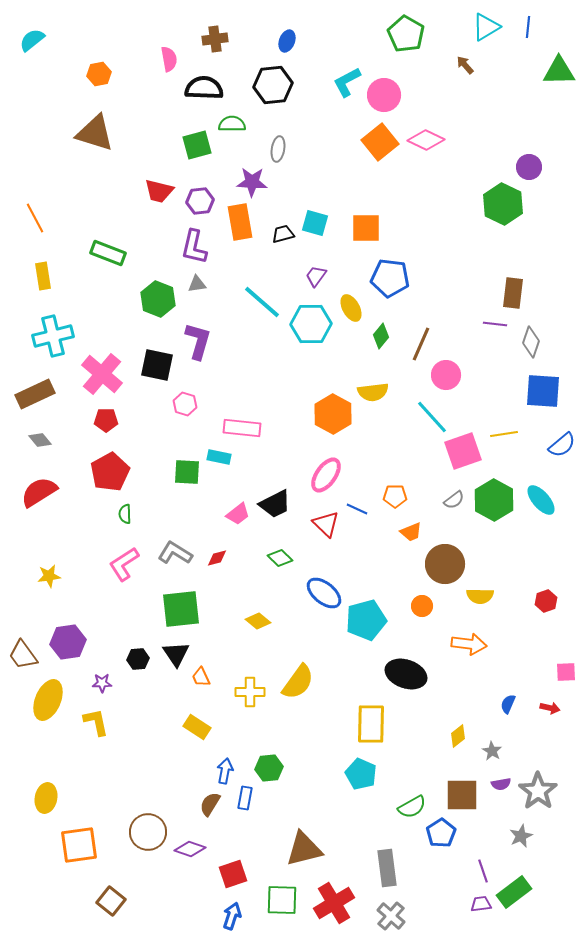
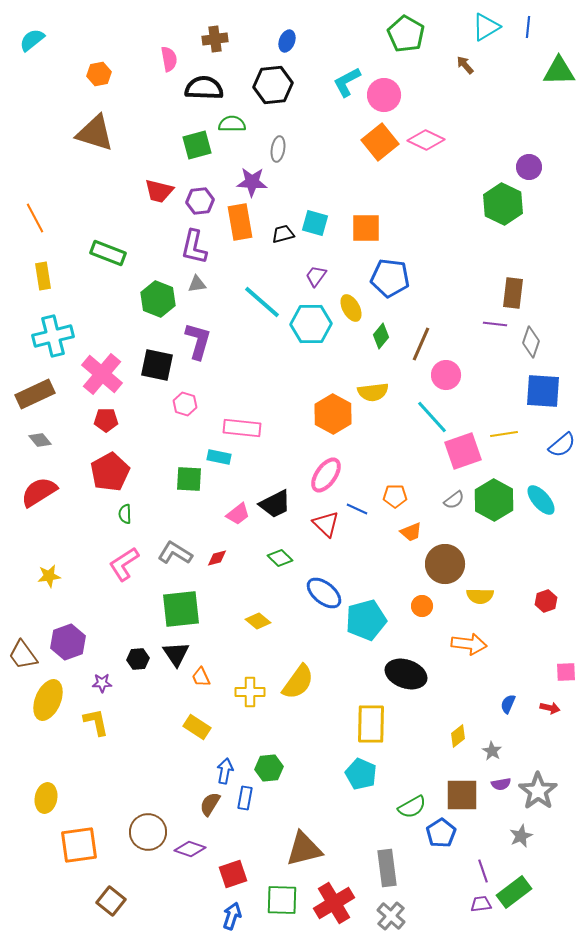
green square at (187, 472): moved 2 px right, 7 px down
purple hexagon at (68, 642): rotated 12 degrees counterclockwise
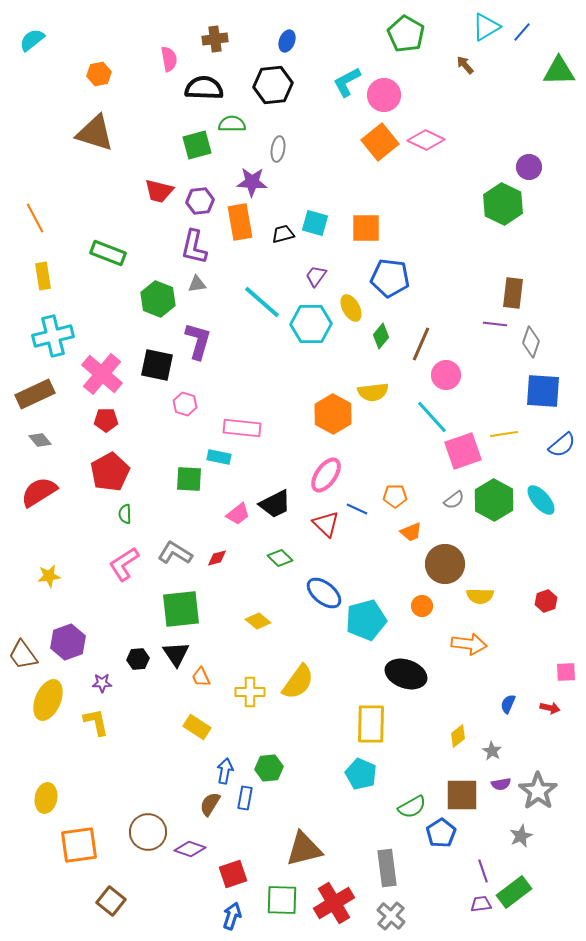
blue line at (528, 27): moved 6 px left, 5 px down; rotated 35 degrees clockwise
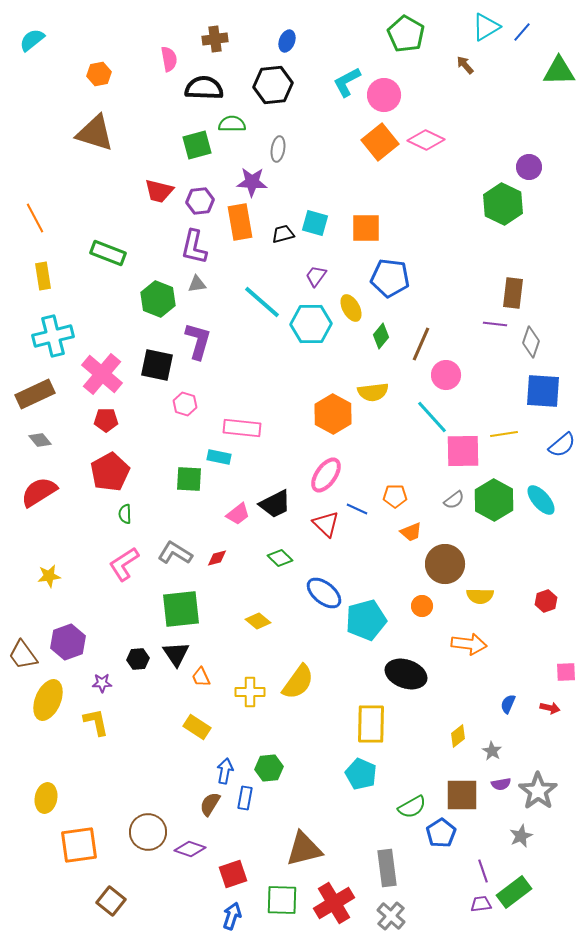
pink square at (463, 451): rotated 18 degrees clockwise
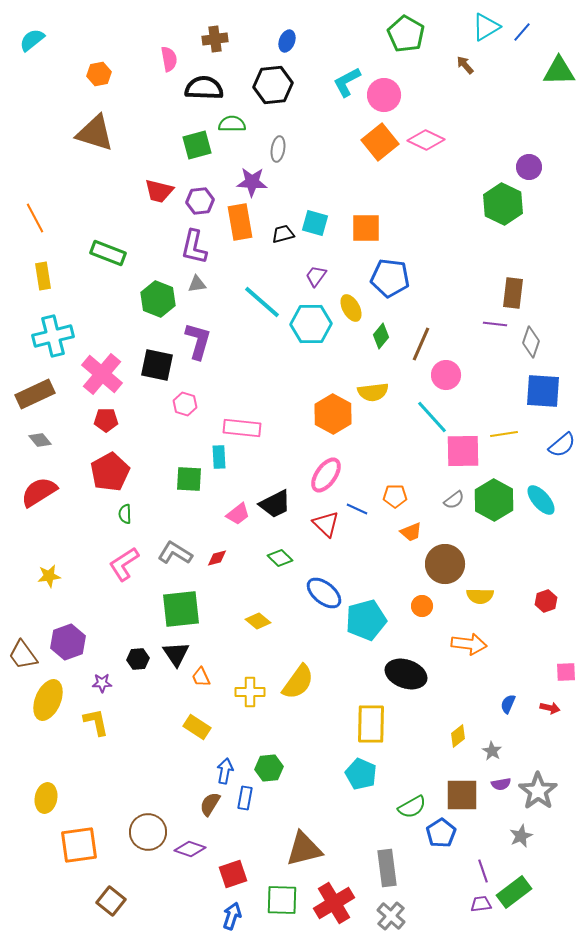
cyan rectangle at (219, 457): rotated 75 degrees clockwise
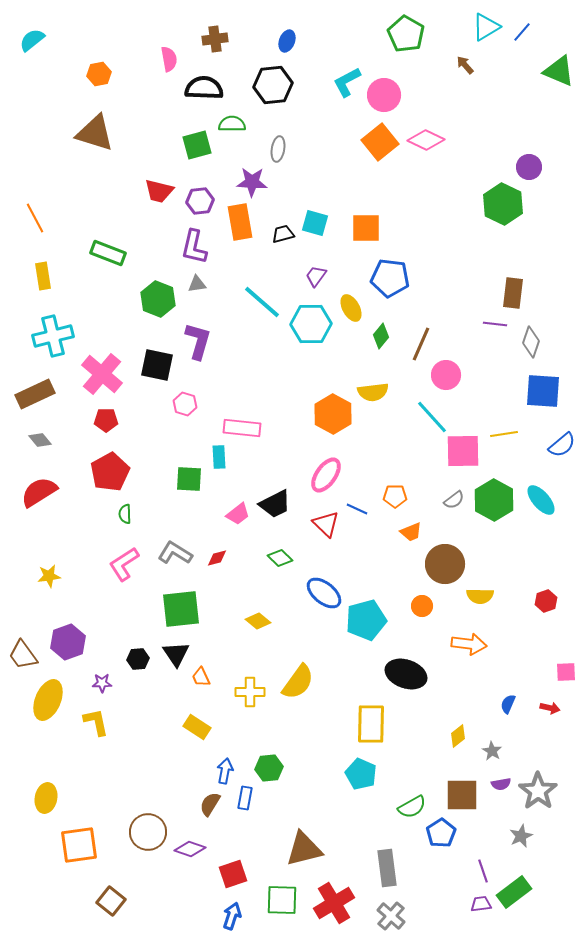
green triangle at (559, 71): rotated 24 degrees clockwise
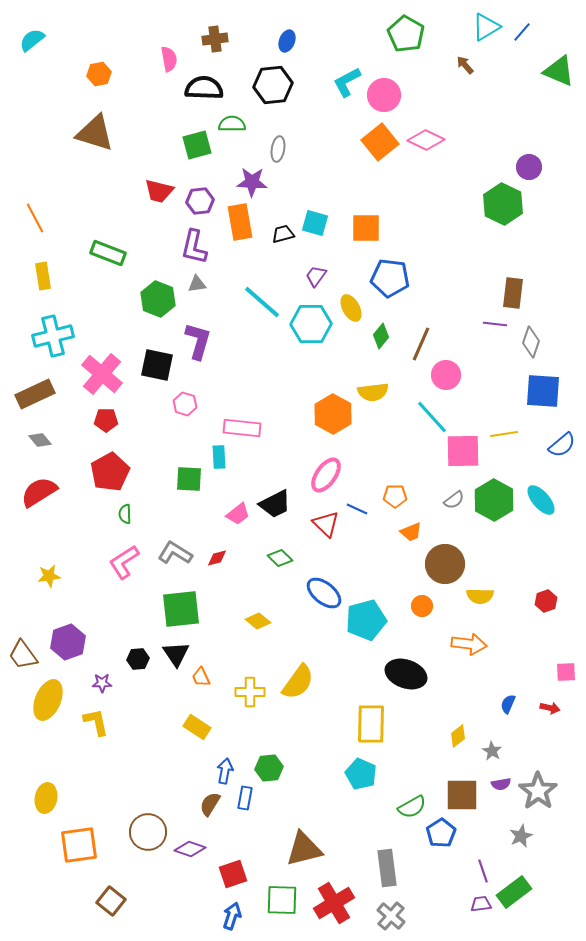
pink L-shape at (124, 564): moved 2 px up
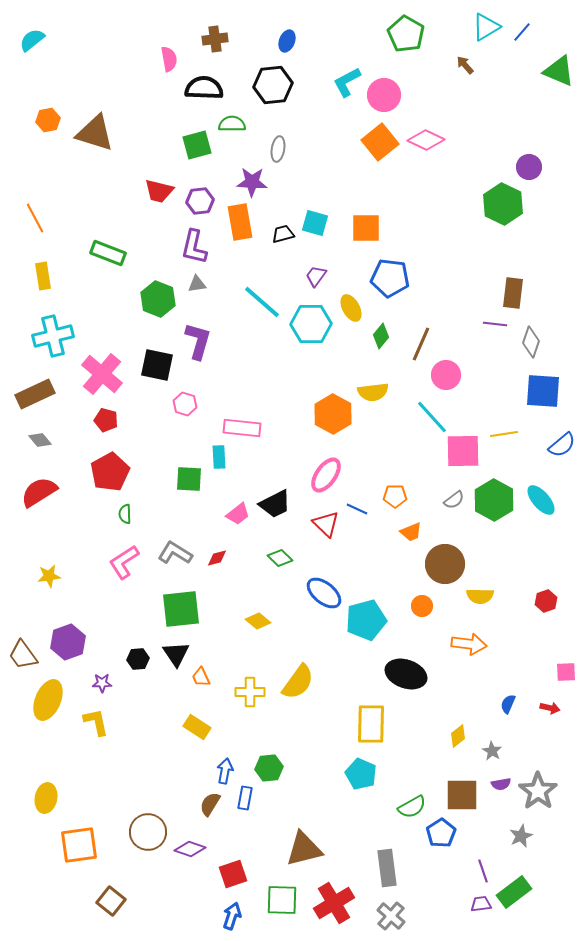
orange hexagon at (99, 74): moved 51 px left, 46 px down
red pentagon at (106, 420): rotated 15 degrees clockwise
